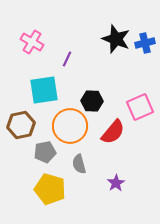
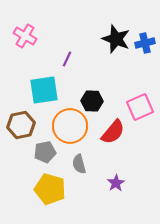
pink cross: moved 7 px left, 6 px up
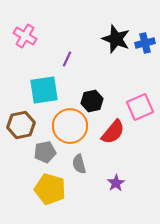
black hexagon: rotated 15 degrees counterclockwise
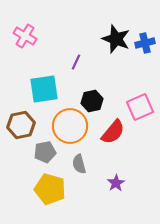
purple line: moved 9 px right, 3 px down
cyan square: moved 1 px up
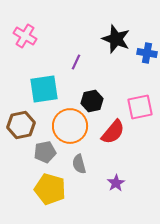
blue cross: moved 2 px right, 10 px down; rotated 24 degrees clockwise
pink square: rotated 12 degrees clockwise
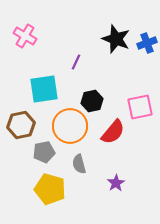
blue cross: moved 10 px up; rotated 30 degrees counterclockwise
gray pentagon: moved 1 px left
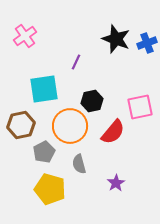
pink cross: rotated 25 degrees clockwise
gray pentagon: rotated 15 degrees counterclockwise
